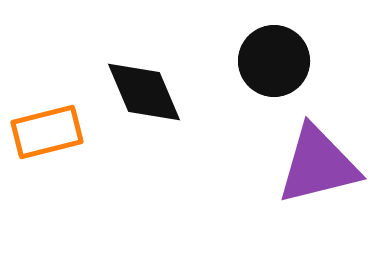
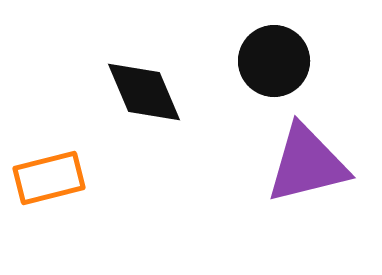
orange rectangle: moved 2 px right, 46 px down
purple triangle: moved 11 px left, 1 px up
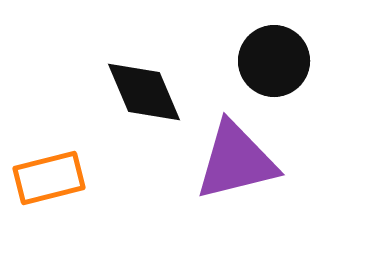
purple triangle: moved 71 px left, 3 px up
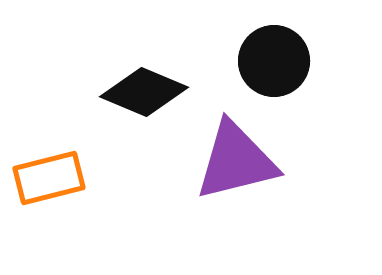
black diamond: rotated 44 degrees counterclockwise
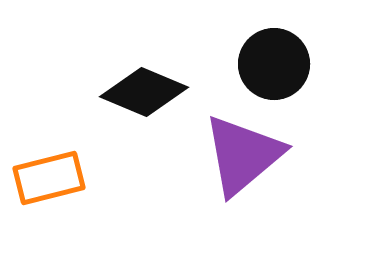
black circle: moved 3 px down
purple triangle: moved 7 px right, 6 px up; rotated 26 degrees counterclockwise
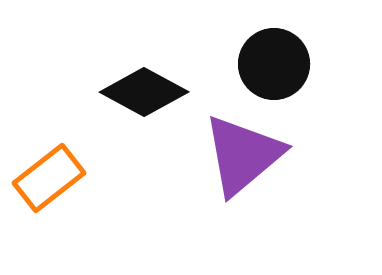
black diamond: rotated 6 degrees clockwise
orange rectangle: rotated 24 degrees counterclockwise
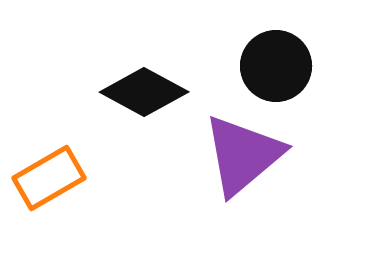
black circle: moved 2 px right, 2 px down
orange rectangle: rotated 8 degrees clockwise
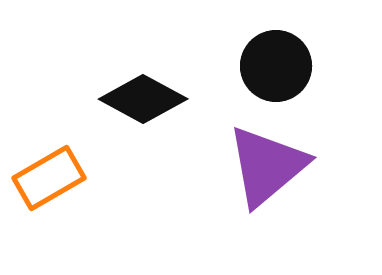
black diamond: moved 1 px left, 7 px down
purple triangle: moved 24 px right, 11 px down
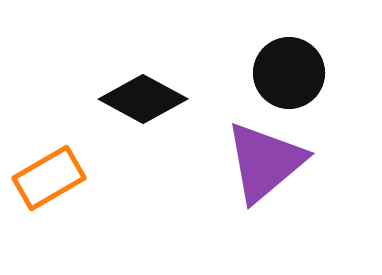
black circle: moved 13 px right, 7 px down
purple triangle: moved 2 px left, 4 px up
